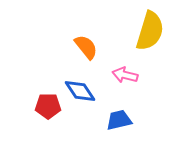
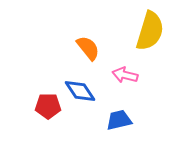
orange semicircle: moved 2 px right, 1 px down
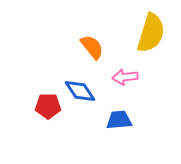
yellow semicircle: moved 1 px right, 2 px down
orange semicircle: moved 4 px right, 1 px up
pink arrow: moved 2 px down; rotated 20 degrees counterclockwise
blue trapezoid: rotated 8 degrees clockwise
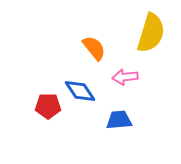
orange semicircle: moved 2 px right, 1 px down
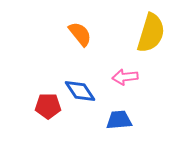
orange semicircle: moved 14 px left, 14 px up
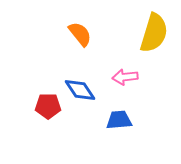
yellow semicircle: moved 3 px right
blue diamond: moved 1 px up
